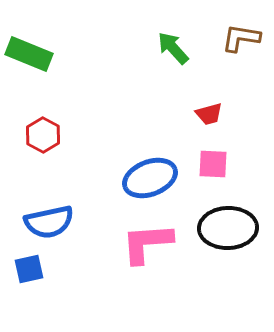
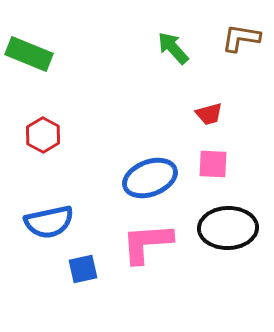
blue square: moved 54 px right
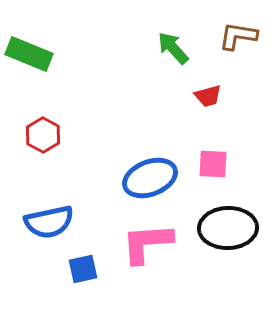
brown L-shape: moved 3 px left, 2 px up
red trapezoid: moved 1 px left, 18 px up
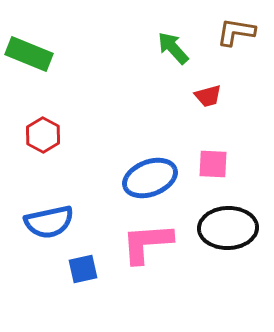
brown L-shape: moved 2 px left, 4 px up
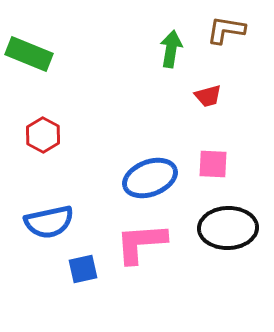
brown L-shape: moved 10 px left, 2 px up
green arrow: moved 2 px left, 1 px down; rotated 51 degrees clockwise
pink L-shape: moved 6 px left
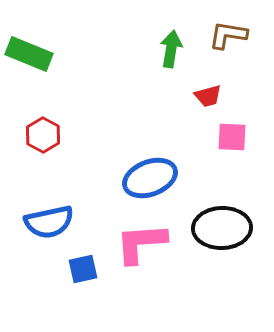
brown L-shape: moved 2 px right, 5 px down
pink square: moved 19 px right, 27 px up
black ellipse: moved 6 px left
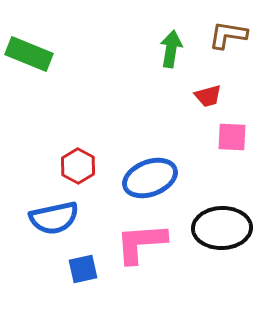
red hexagon: moved 35 px right, 31 px down
blue semicircle: moved 5 px right, 4 px up
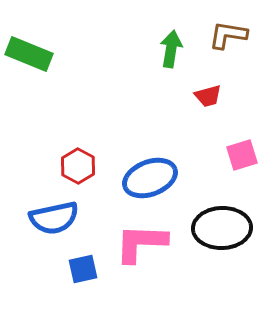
pink square: moved 10 px right, 18 px down; rotated 20 degrees counterclockwise
pink L-shape: rotated 6 degrees clockwise
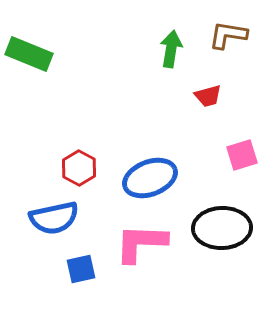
red hexagon: moved 1 px right, 2 px down
blue square: moved 2 px left
